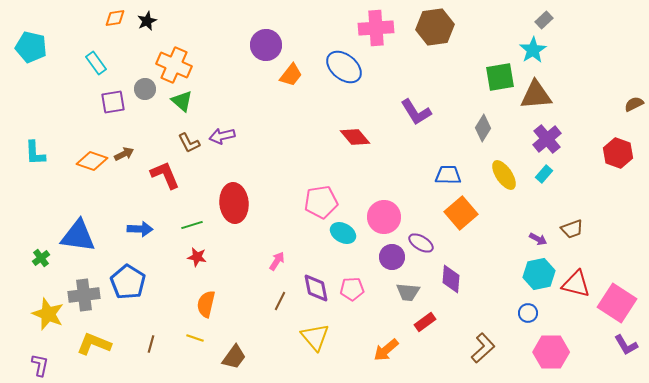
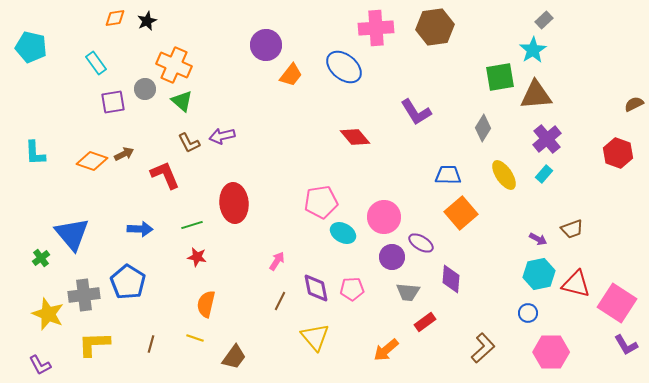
blue triangle at (78, 236): moved 6 px left, 2 px up; rotated 42 degrees clockwise
yellow L-shape at (94, 344): rotated 24 degrees counterclockwise
purple L-shape at (40, 365): rotated 140 degrees clockwise
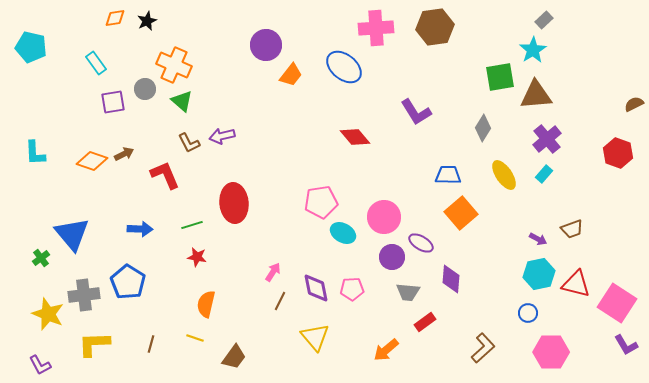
pink arrow at (277, 261): moved 4 px left, 11 px down
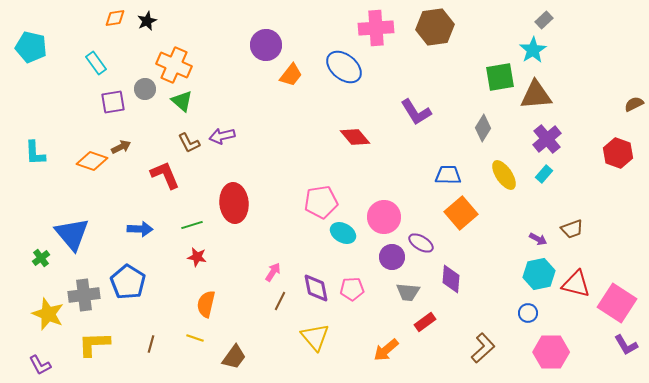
brown arrow at (124, 154): moved 3 px left, 7 px up
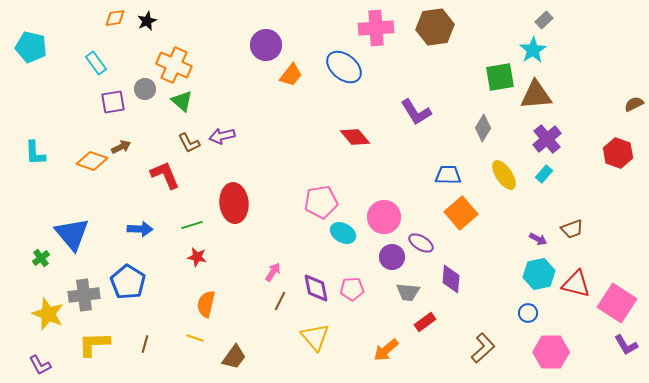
brown line at (151, 344): moved 6 px left
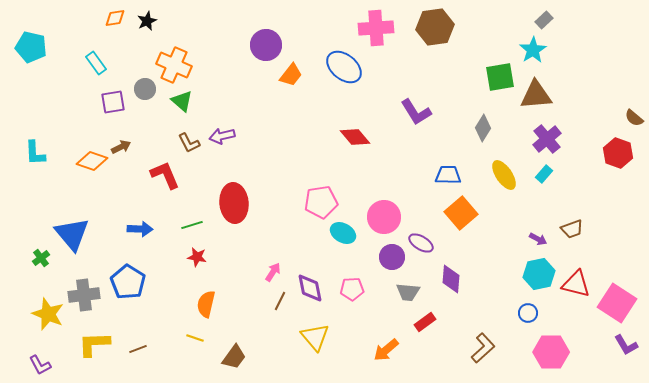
brown semicircle at (634, 104): moved 14 px down; rotated 114 degrees counterclockwise
purple diamond at (316, 288): moved 6 px left
brown line at (145, 344): moved 7 px left, 5 px down; rotated 54 degrees clockwise
